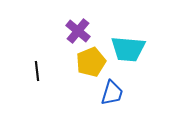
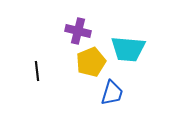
purple cross: rotated 25 degrees counterclockwise
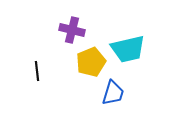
purple cross: moved 6 px left, 1 px up
cyan trapezoid: rotated 18 degrees counterclockwise
blue trapezoid: moved 1 px right
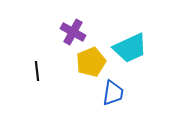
purple cross: moved 1 px right, 2 px down; rotated 15 degrees clockwise
cyan trapezoid: moved 2 px right, 1 px up; rotated 12 degrees counterclockwise
blue trapezoid: rotated 8 degrees counterclockwise
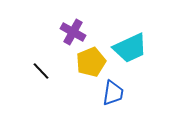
black line: moved 4 px right; rotated 36 degrees counterclockwise
